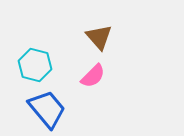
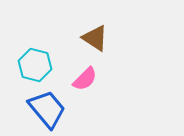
brown triangle: moved 4 px left, 1 px down; rotated 16 degrees counterclockwise
pink semicircle: moved 8 px left, 3 px down
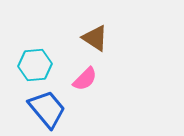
cyan hexagon: rotated 20 degrees counterclockwise
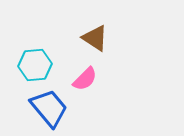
blue trapezoid: moved 2 px right, 1 px up
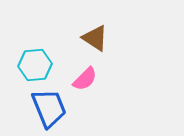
blue trapezoid: rotated 18 degrees clockwise
